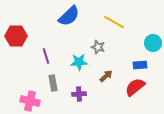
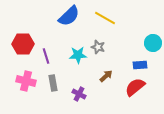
yellow line: moved 9 px left, 4 px up
red hexagon: moved 7 px right, 8 px down
cyan star: moved 1 px left, 7 px up
purple cross: rotated 32 degrees clockwise
pink cross: moved 4 px left, 20 px up
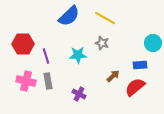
gray star: moved 4 px right, 4 px up
brown arrow: moved 7 px right
gray rectangle: moved 5 px left, 2 px up
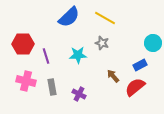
blue semicircle: moved 1 px down
blue rectangle: rotated 24 degrees counterclockwise
brown arrow: rotated 88 degrees counterclockwise
gray rectangle: moved 4 px right, 6 px down
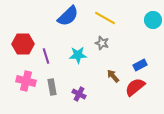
blue semicircle: moved 1 px left, 1 px up
cyan circle: moved 23 px up
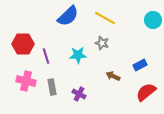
brown arrow: rotated 24 degrees counterclockwise
red semicircle: moved 11 px right, 5 px down
